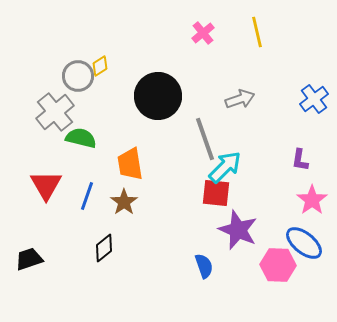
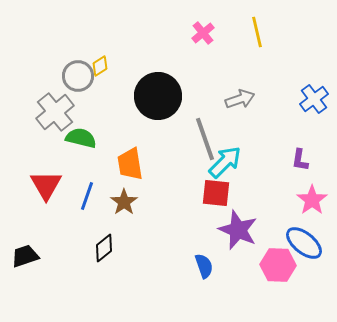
cyan arrow: moved 5 px up
black trapezoid: moved 4 px left, 3 px up
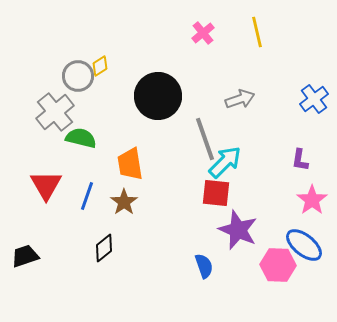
blue ellipse: moved 2 px down
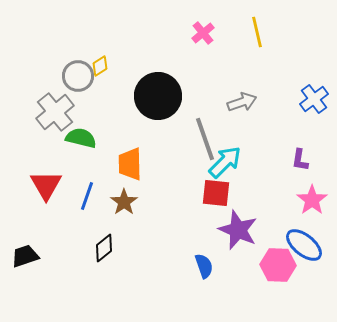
gray arrow: moved 2 px right, 3 px down
orange trapezoid: rotated 8 degrees clockwise
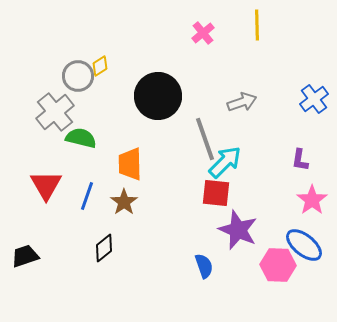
yellow line: moved 7 px up; rotated 12 degrees clockwise
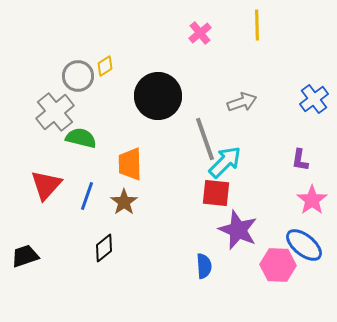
pink cross: moved 3 px left
yellow diamond: moved 5 px right
red triangle: rotated 12 degrees clockwise
blue semicircle: rotated 15 degrees clockwise
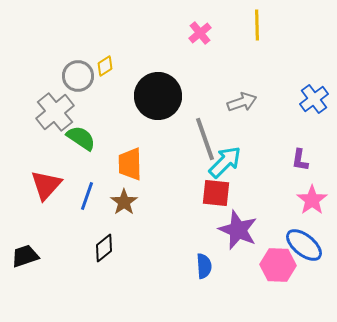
green semicircle: rotated 20 degrees clockwise
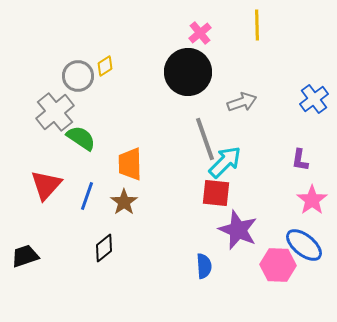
black circle: moved 30 px right, 24 px up
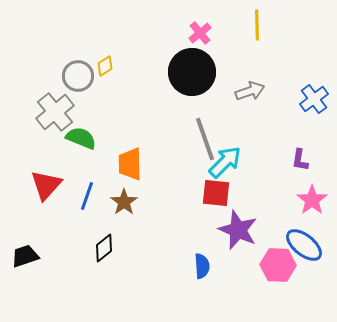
black circle: moved 4 px right
gray arrow: moved 8 px right, 11 px up
green semicircle: rotated 12 degrees counterclockwise
blue semicircle: moved 2 px left
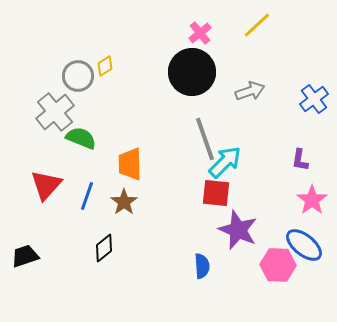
yellow line: rotated 48 degrees clockwise
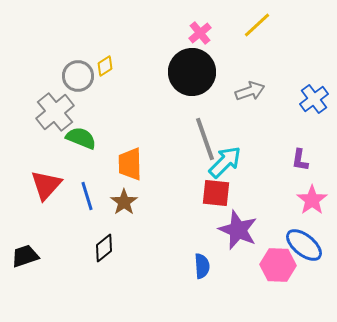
blue line: rotated 36 degrees counterclockwise
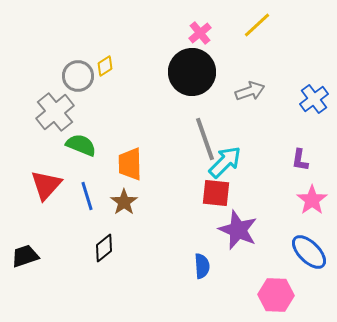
green semicircle: moved 7 px down
blue ellipse: moved 5 px right, 7 px down; rotated 6 degrees clockwise
pink hexagon: moved 2 px left, 30 px down
